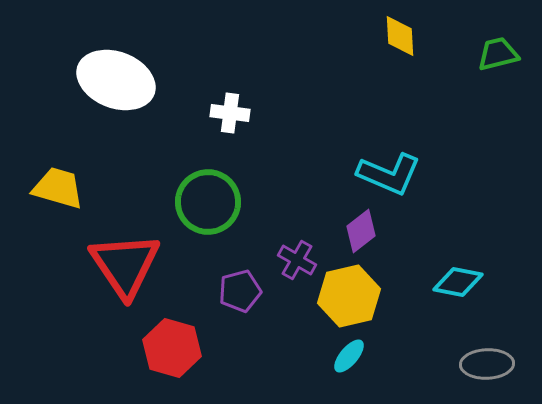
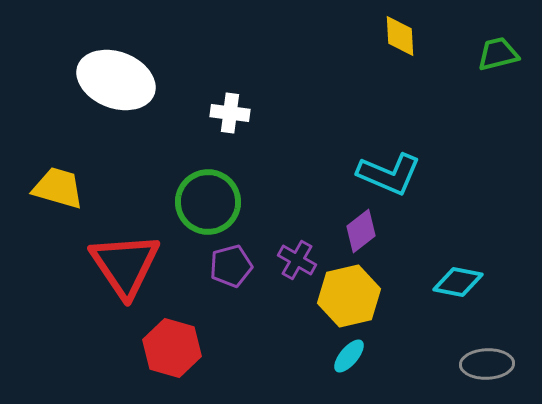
purple pentagon: moved 9 px left, 25 px up
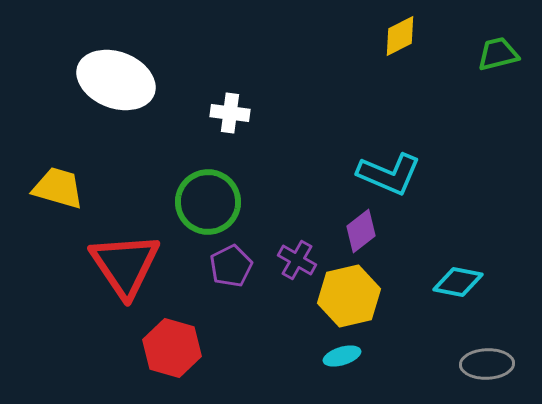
yellow diamond: rotated 66 degrees clockwise
purple pentagon: rotated 12 degrees counterclockwise
cyan ellipse: moved 7 px left; rotated 33 degrees clockwise
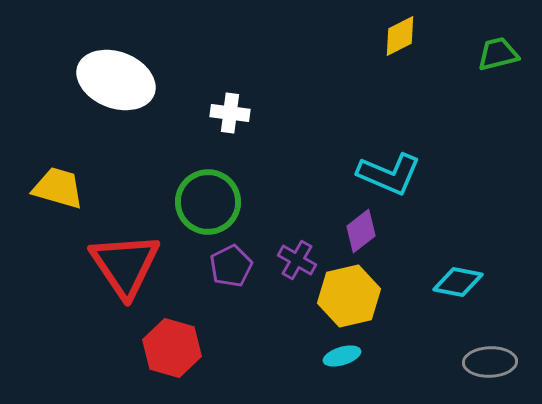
gray ellipse: moved 3 px right, 2 px up
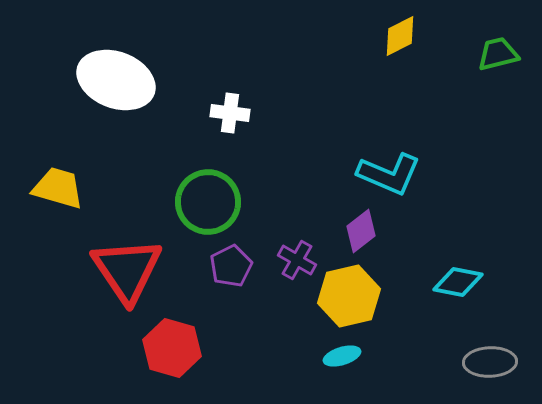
red triangle: moved 2 px right, 5 px down
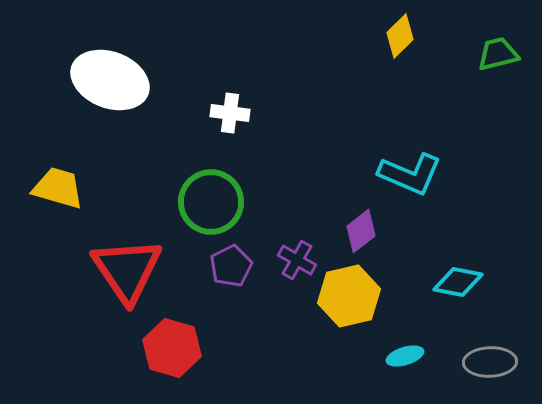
yellow diamond: rotated 18 degrees counterclockwise
white ellipse: moved 6 px left
cyan L-shape: moved 21 px right
green circle: moved 3 px right
cyan ellipse: moved 63 px right
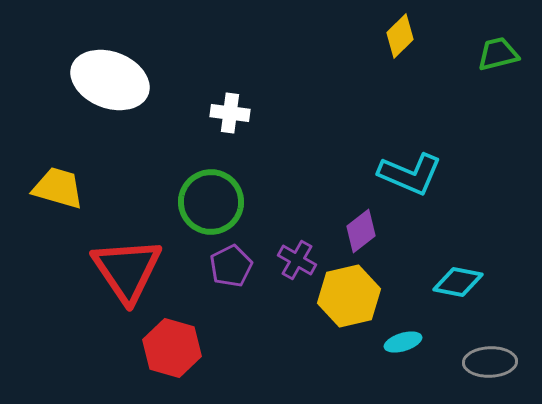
cyan ellipse: moved 2 px left, 14 px up
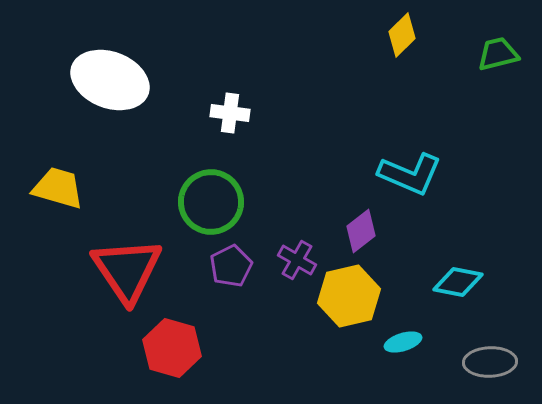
yellow diamond: moved 2 px right, 1 px up
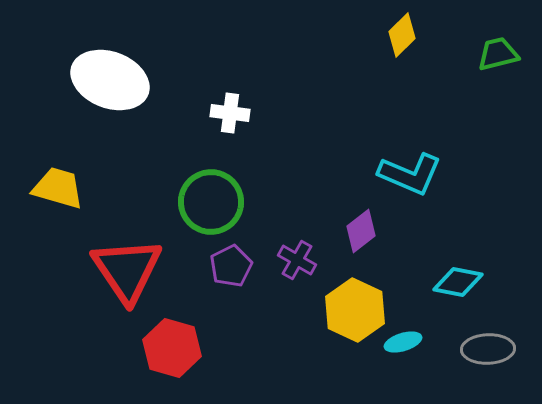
yellow hexagon: moved 6 px right, 14 px down; rotated 22 degrees counterclockwise
gray ellipse: moved 2 px left, 13 px up
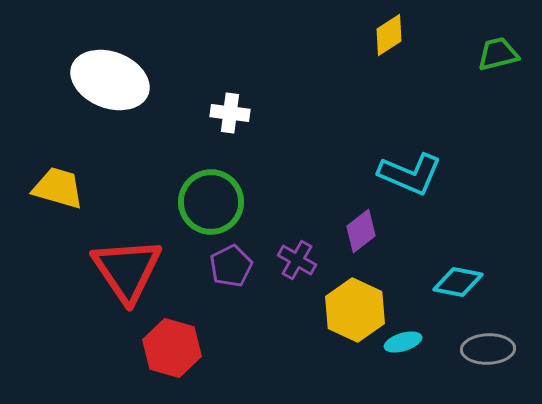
yellow diamond: moved 13 px left; rotated 12 degrees clockwise
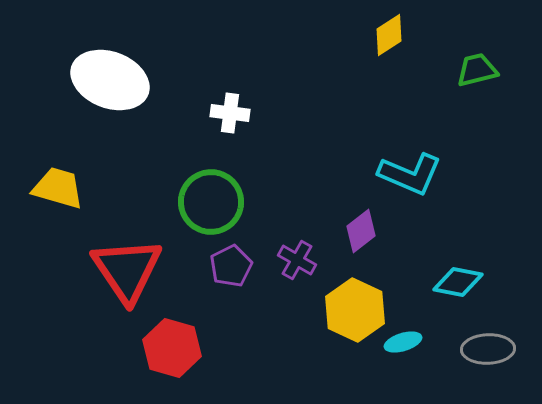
green trapezoid: moved 21 px left, 16 px down
